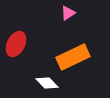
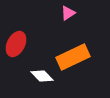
white diamond: moved 5 px left, 7 px up
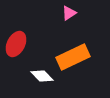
pink triangle: moved 1 px right
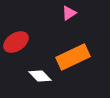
red ellipse: moved 2 px up; rotated 30 degrees clockwise
white diamond: moved 2 px left
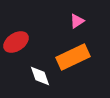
pink triangle: moved 8 px right, 8 px down
white diamond: rotated 25 degrees clockwise
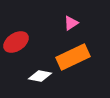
pink triangle: moved 6 px left, 2 px down
white diamond: rotated 60 degrees counterclockwise
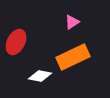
pink triangle: moved 1 px right, 1 px up
red ellipse: rotated 30 degrees counterclockwise
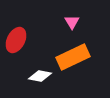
pink triangle: rotated 28 degrees counterclockwise
red ellipse: moved 2 px up
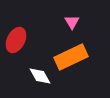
orange rectangle: moved 2 px left
white diamond: rotated 50 degrees clockwise
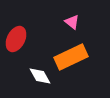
pink triangle: rotated 21 degrees counterclockwise
red ellipse: moved 1 px up
